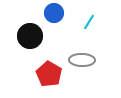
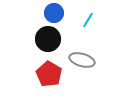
cyan line: moved 1 px left, 2 px up
black circle: moved 18 px right, 3 px down
gray ellipse: rotated 15 degrees clockwise
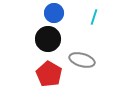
cyan line: moved 6 px right, 3 px up; rotated 14 degrees counterclockwise
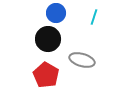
blue circle: moved 2 px right
red pentagon: moved 3 px left, 1 px down
